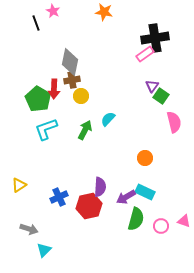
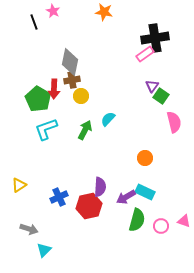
black line: moved 2 px left, 1 px up
green semicircle: moved 1 px right, 1 px down
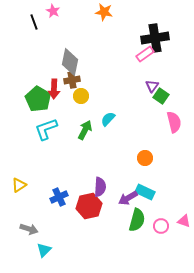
purple arrow: moved 2 px right, 1 px down
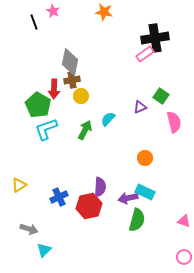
purple triangle: moved 12 px left, 21 px down; rotated 32 degrees clockwise
green pentagon: moved 6 px down
purple arrow: rotated 18 degrees clockwise
pink circle: moved 23 px right, 31 px down
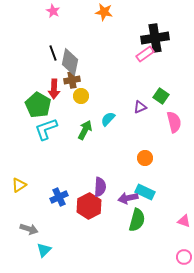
black line: moved 19 px right, 31 px down
red hexagon: rotated 15 degrees counterclockwise
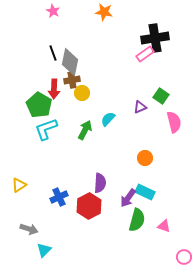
yellow circle: moved 1 px right, 3 px up
green pentagon: moved 1 px right
purple semicircle: moved 4 px up
purple arrow: rotated 42 degrees counterclockwise
pink triangle: moved 20 px left, 5 px down
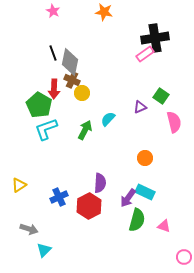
brown cross: rotated 35 degrees clockwise
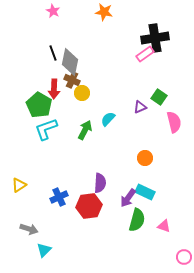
green square: moved 2 px left, 1 px down
red hexagon: rotated 20 degrees clockwise
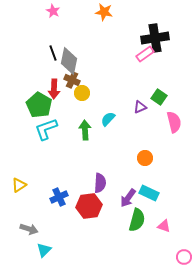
gray diamond: moved 1 px left, 1 px up
green arrow: rotated 30 degrees counterclockwise
cyan rectangle: moved 4 px right, 1 px down
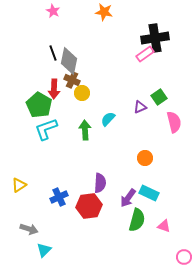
green square: rotated 21 degrees clockwise
